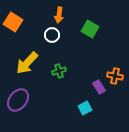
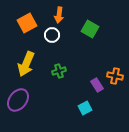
orange square: moved 14 px right, 1 px down; rotated 30 degrees clockwise
yellow arrow: moved 1 px left, 1 px down; rotated 20 degrees counterclockwise
purple rectangle: moved 2 px left, 2 px up
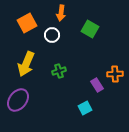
orange arrow: moved 2 px right, 2 px up
orange cross: moved 2 px up; rotated 14 degrees counterclockwise
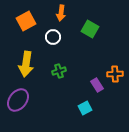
orange square: moved 1 px left, 2 px up
white circle: moved 1 px right, 2 px down
yellow arrow: rotated 15 degrees counterclockwise
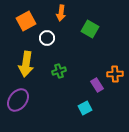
white circle: moved 6 px left, 1 px down
